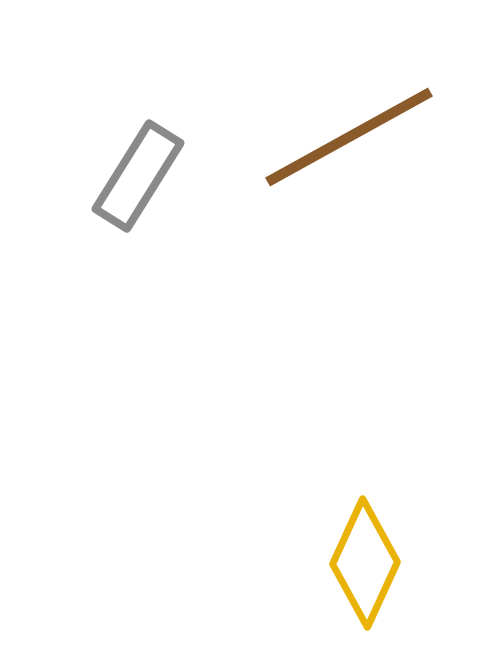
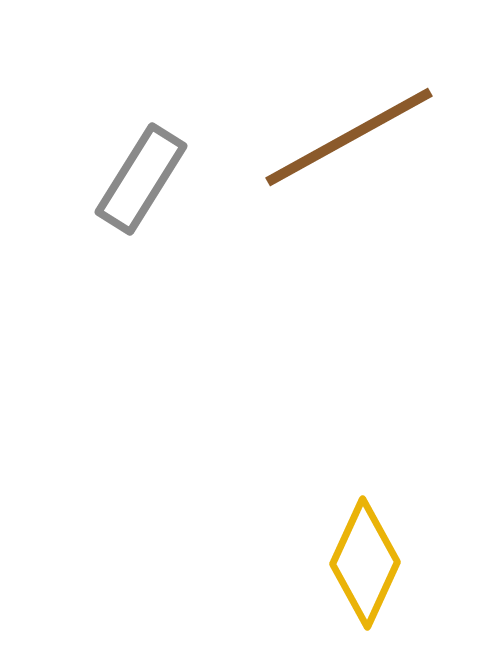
gray rectangle: moved 3 px right, 3 px down
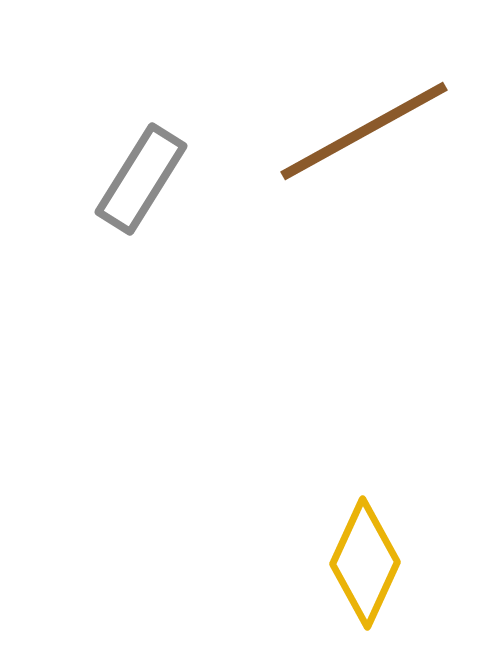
brown line: moved 15 px right, 6 px up
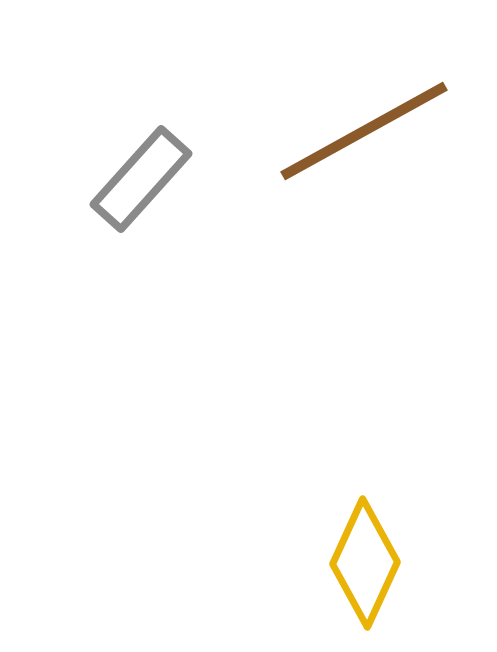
gray rectangle: rotated 10 degrees clockwise
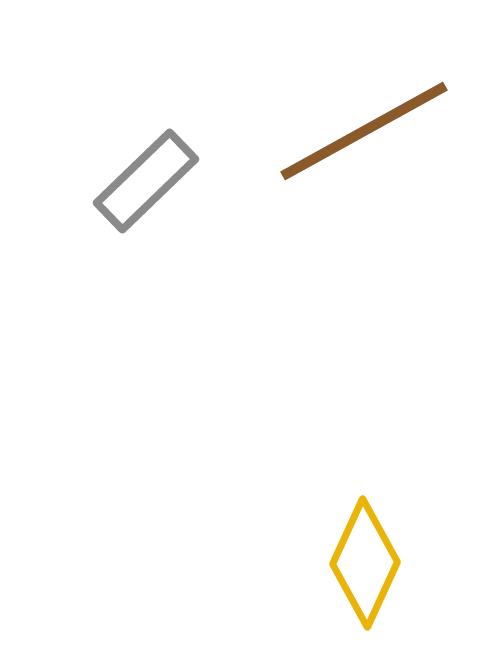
gray rectangle: moved 5 px right, 2 px down; rotated 4 degrees clockwise
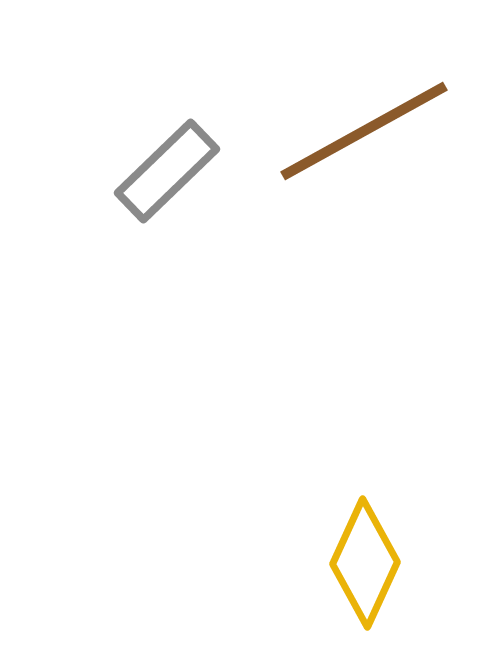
gray rectangle: moved 21 px right, 10 px up
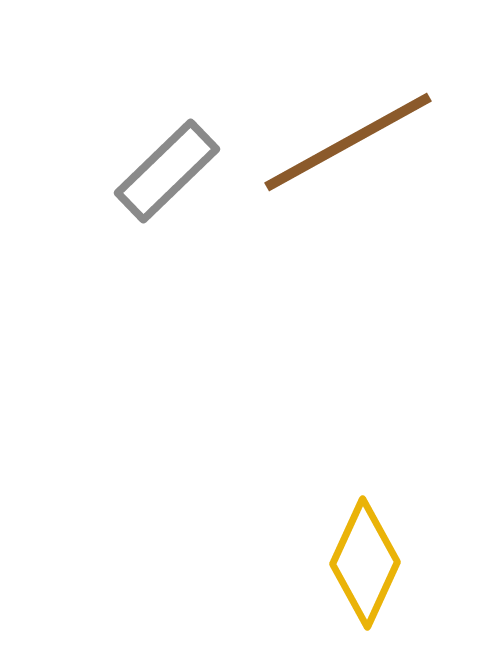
brown line: moved 16 px left, 11 px down
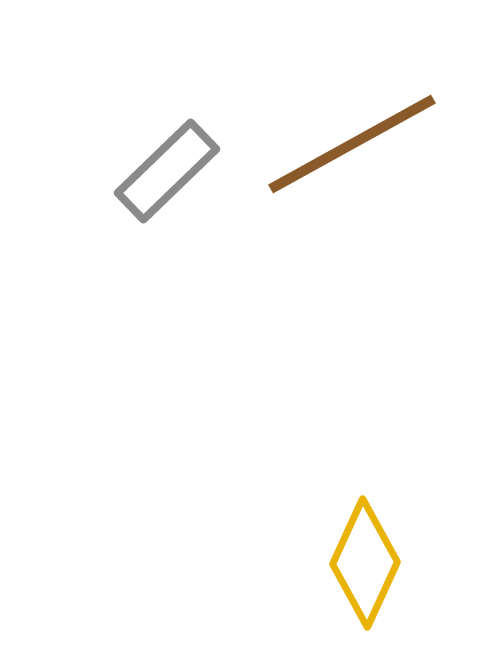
brown line: moved 4 px right, 2 px down
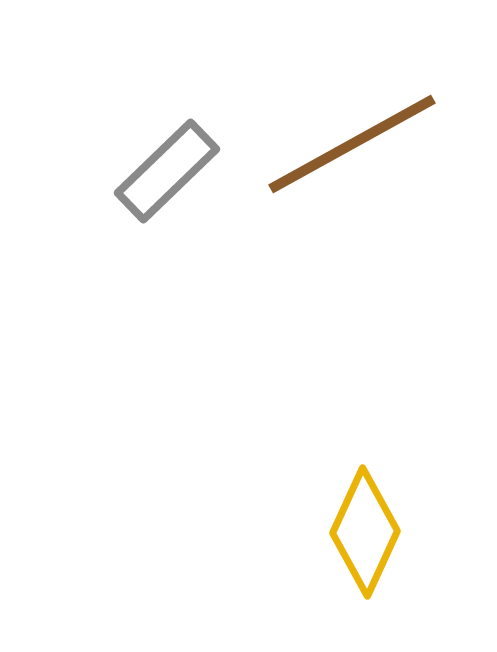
yellow diamond: moved 31 px up
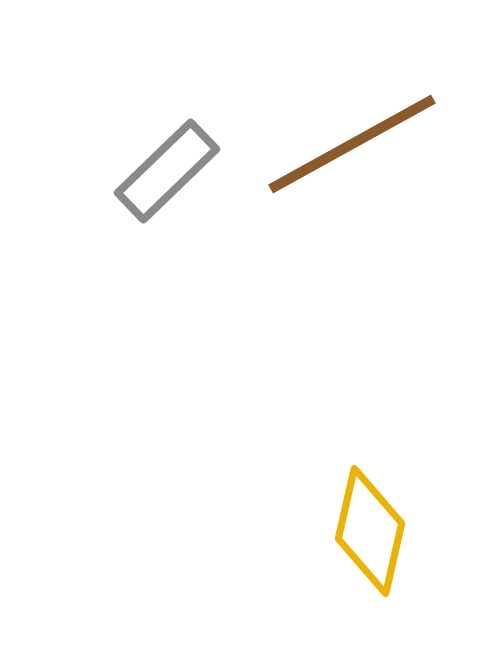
yellow diamond: moved 5 px right, 1 px up; rotated 12 degrees counterclockwise
